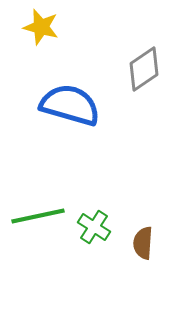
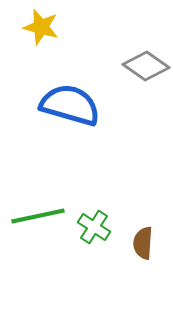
gray diamond: moved 2 px right, 3 px up; rotated 69 degrees clockwise
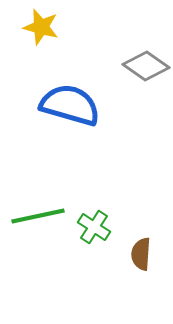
brown semicircle: moved 2 px left, 11 px down
